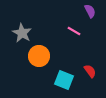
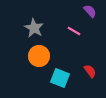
purple semicircle: rotated 16 degrees counterclockwise
gray star: moved 12 px right, 5 px up
cyan square: moved 4 px left, 2 px up
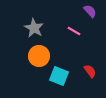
cyan square: moved 1 px left, 2 px up
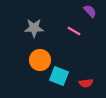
gray star: rotated 30 degrees counterclockwise
orange circle: moved 1 px right, 4 px down
red semicircle: moved 4 px left, 12 px down; rotated 120 degrees clockwise
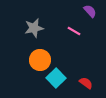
gray star: rotated 12 degrees counterclockwise
cyan square: moved 3 px left, 2 px down; rotated 24 degrees clockwise
red semicircle: rotated 136 degrees counterclockwise
